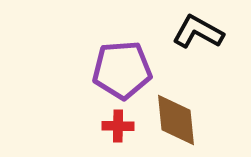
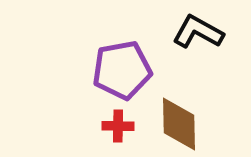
purple pentagon: rotated 6 degrees counterclockwise
brown diamond: moved 3 px right, 4 px down; rotated 4 degrees clockwise
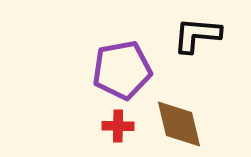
black L-shape: moved 1 px left, 3 px down; rotated 24 degrees counterclockwise
brown diamond: rotated 12 degrees counterclockwise
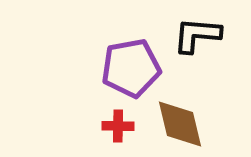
purple pentagon: moved 9 px right, 2 px up
brown diamond: moved 1 px right
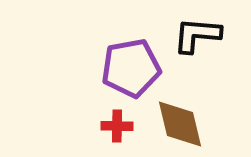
red cross: moved 1 px left
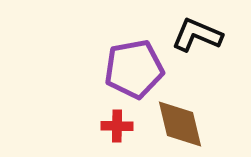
black L-shape: rotated 18 degrees clockwise
purple pentagon: moved 3 px right, 1 px down
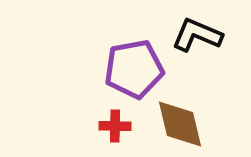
red cross: moved 2 px left
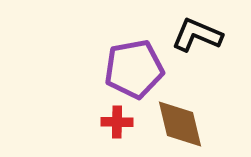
red cross: moved 2 px right, 4 px up
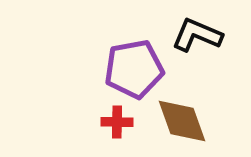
brown diamond: moved 2 px right, 3 px up; rotated 6 degrees counterclockwise
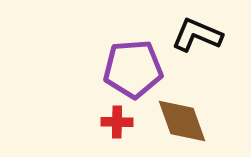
purple pentagon: moved 1 px left; rotated 6 degrees clockwise
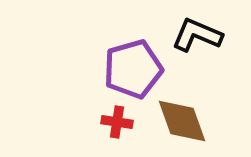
purple pentagon: rotated 12 degrees counterclockwise
red cross: rotated 8 degrees clockwise
